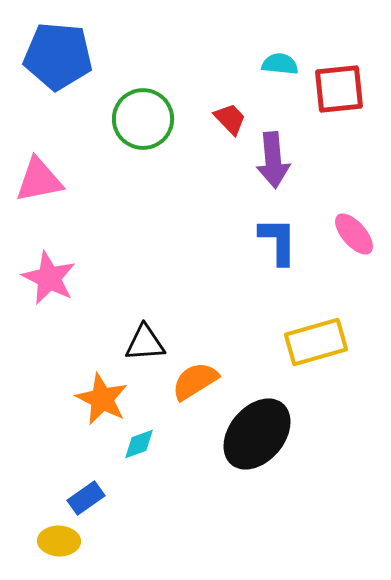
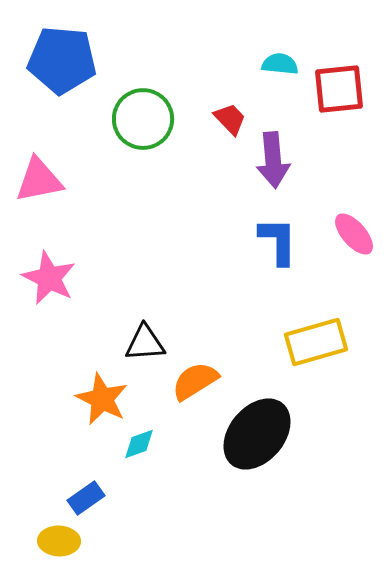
blue pentagon: moved 4 px right, 4 px down
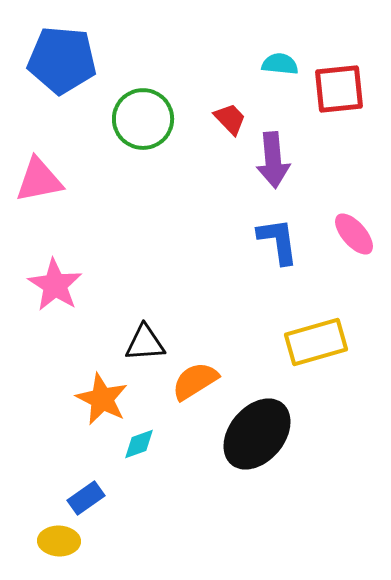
blue L-shape: rotated 8 degrees counterclockwise
pink star: moved 6 px right, 7 px down; rotated 6 degrees clockwise
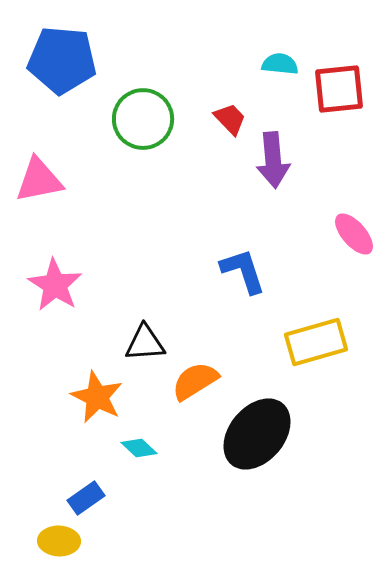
blue L-shape: moved 35 px left, 30 px down; rotated 10 degrees counterclockwise
orange star: moved 5 px left, 2 px up
cyan diamond: moved 4 px down; rotated 63 degrees clockwise
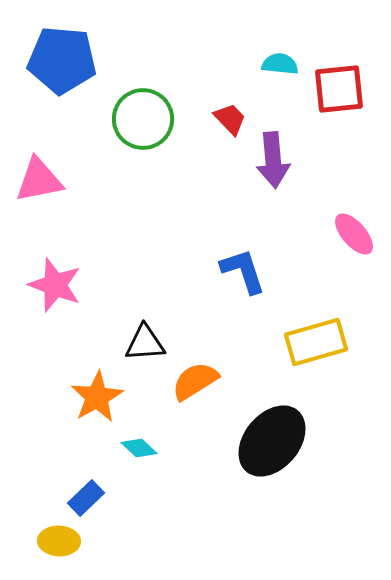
pink star: rotated 12 degrees counterclockwise
orange star: rotated 16 degrees clockwise
black ellipse: moved 15 px right, 7 px down
blue rectangle: rotated 9 degrees counterclockwise
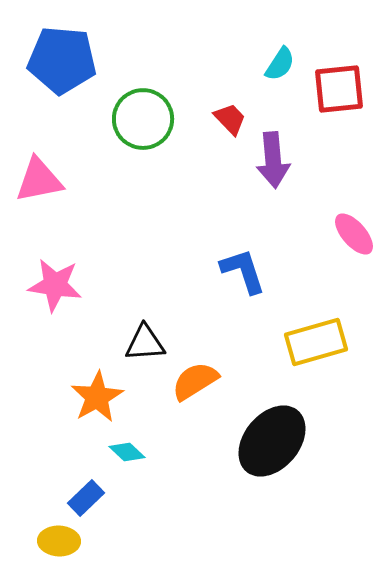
cyan semicircle: rotated 117 degrees clockwise
pink star: rotated 12 degrees counterclockwise
cyan diamond: moved 12 px left, 4 px down
